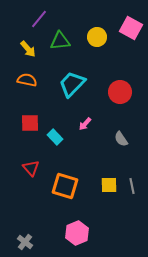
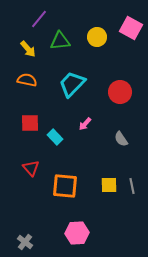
orange square: rotated 12 degrees counterclockwise
pink hexagon: rotated 20 degrees clockwise
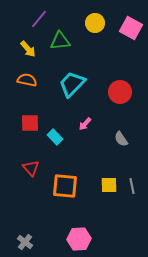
yellow circle: moved 2 px left, 14 px up
pink hexagon: moved 2 px right, 6 px down
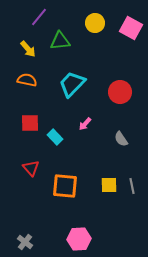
purple line: moved 2 px up
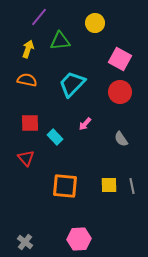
pink square: moved 11 px left, 31 px down
yellow arrow: rotated 120 degrees counterclockwise
red triangle: moved 5 px left, 10 px up
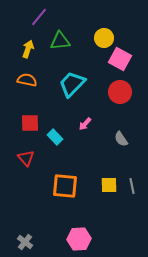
yellow circle: moved 9 px right, 15 px down
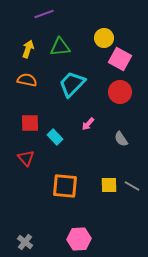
purple line: moved 5 px right, 3 px up; rotated 30 degrees clockwise
green triangle: moved 6 px down
pink arrow: moved 3 px right
gray line: rotated 49 degrees counterclockwise
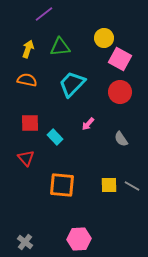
purple line: rotated 18 degrees counterclockwise
orange square: moved 3 px left, 1 px up
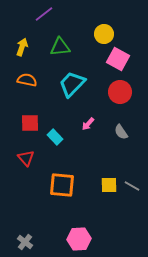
yellow circle: moved 4 px up
yellow arrow: moved 6 px left, 2 px up
pink square: moved 2 px left
gray semicircle: moved 7 px up
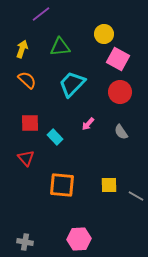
purple line: moved 3 px left
yellow arrow: moved 2 px down
orange semicircle: rotated 30 degrees clockwise
gray line: moved 4 px right, 10 px down
gray cross: rotated 28 degrees counterclockwise
